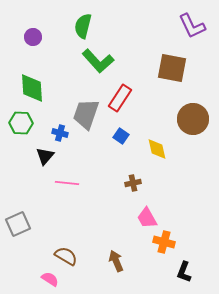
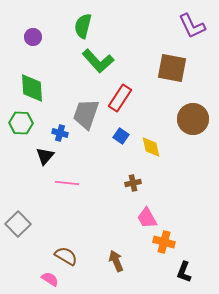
yellow diamond: moved 6 px left, 2 px up
gray square: rotated 20 degrees counterclockwise
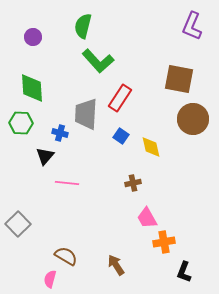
purple L-shape: rotated 48 degrees clockwise
brown square: moved 7 px right, 11 px down
gray trapezoid: rotated 16 degrees counterclockwise
orange cross: rotated 25 degrees counterclockwise
brown arrow: moved 4 px down; rotated 10 degrees counterclockwise
pink semicircle: rotated 108 degrees counterclockwise
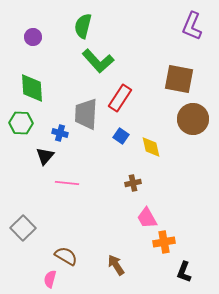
gray square: moved 5 px right, 4 px down
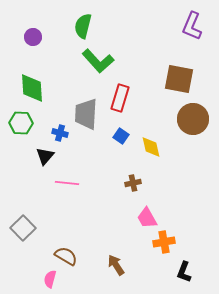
red rectangle: rotated 16 degrees counterclockwise
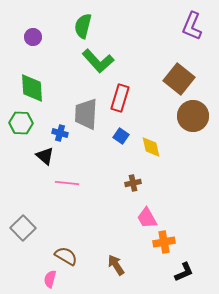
brown square: rotated 28 degrees clockwise
brown circle: moved 3 px up
black triangle: rotated 30 degrees counterclockwise
black L-shape: rotated 135 degrees counterclockwise
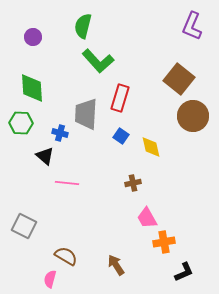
gray square: moved 1 px right, 2 px up; rotated 20 degrees counterclockwise
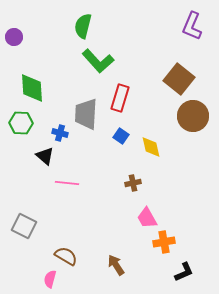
purple circle: moved 19 px left
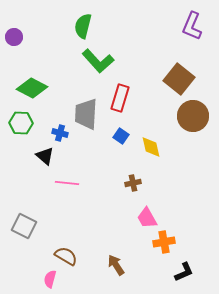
green diamond: rotated 60 degrees counterclockwise
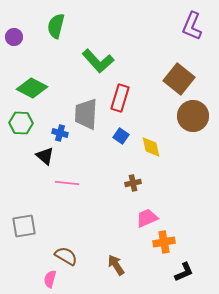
green semicircle: moved 27 px left
pink trapezoid: rotated 95 degrees clockwise
gray square: rotated 35 degrees counterclockwise
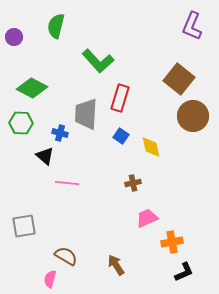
orange cross: moved 8 px right
